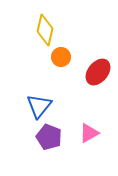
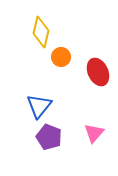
yellow diamond: moved 4 px left, 2 px down
red ellipse: rotated 64 degrees counterclockwise
pink triangle: moved 5 px right; rotated 20 degrees counterclockwise
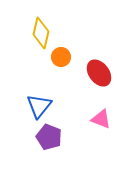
yellow diamond: moved 1 px down
red ellipse: moved 1 px right, 1 px down; rotated 12 degrees counterclockwise
pink triangle: moved 7 px right, 14 px up; rotated 50 degrees counterclockwise
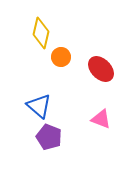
red ellipse: moved 2 px right, 4 px up; rotated 8 degrees counterclockwise
blue triangle: rotated 28 degrees counterclockwise
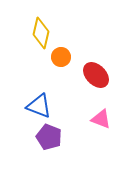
red ellipse: moved 5 px left, 6 px down
blue triangle: rotated 20 degrees counterclockwise
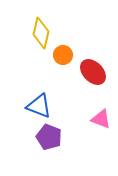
orange circle: moved 2 px right, 2 px up
red ellipse: moved 3 px left, 3 px up
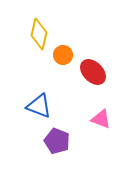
yellow diamond: moved 2 px left, 1 px down
purple pentagon: moved 8 px right, 4 px down
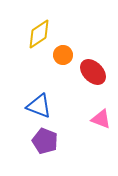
yellow diamond: rotated 44 degrees clockwise
purple pentagon: moved 12 px left
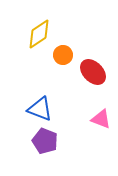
blue triangle: moved 1 px right, 3 px down
